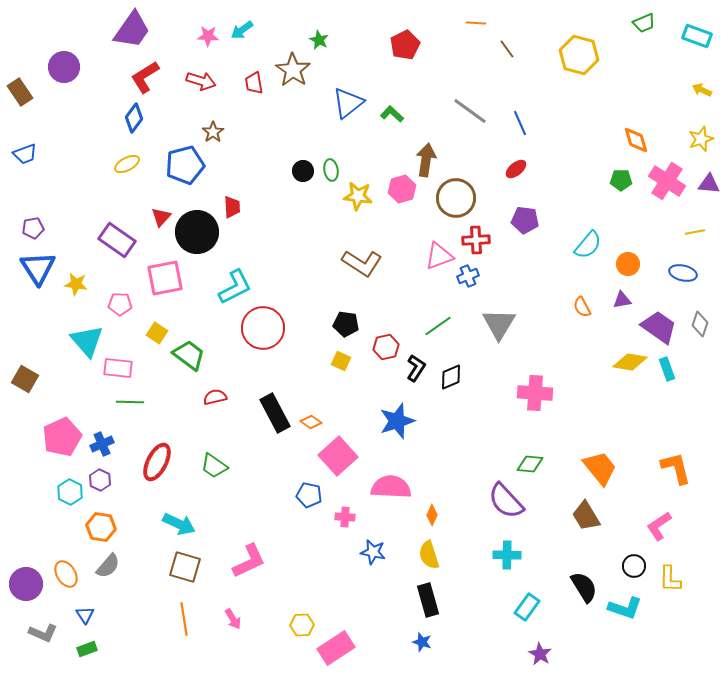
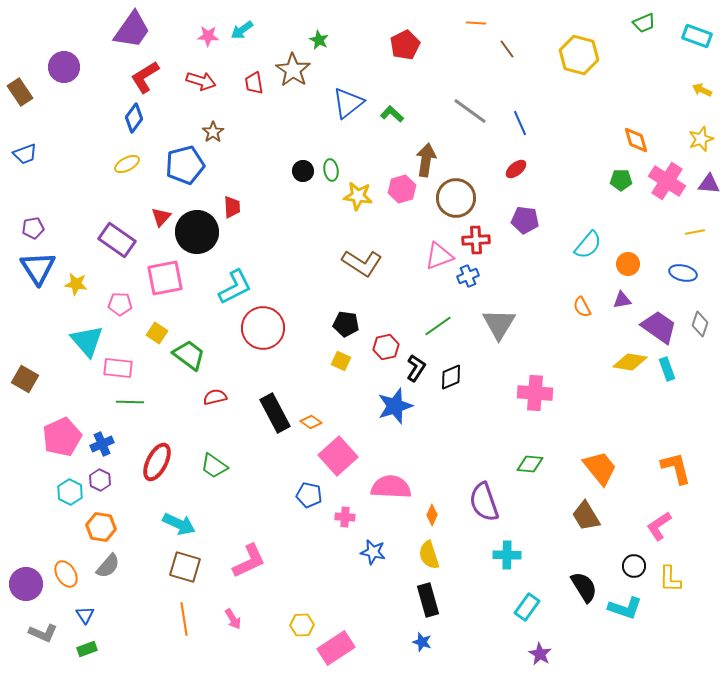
blue star at (397, 421): moved 2 px left, 15 px up
purple semicircle at (506, 501): moved 22 px left, 1 px down; rotated 24 degrees clockwise
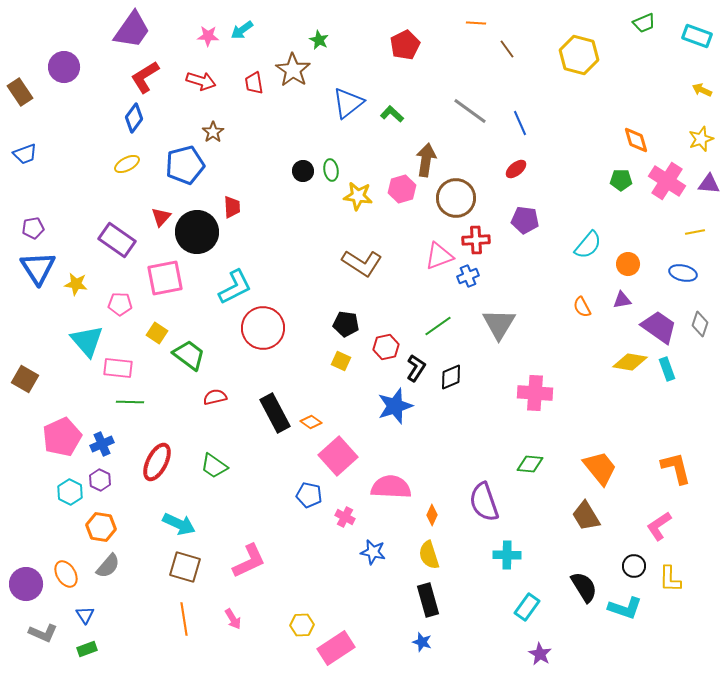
pink cross at (345, 517): rotated 24 degrees clockwise
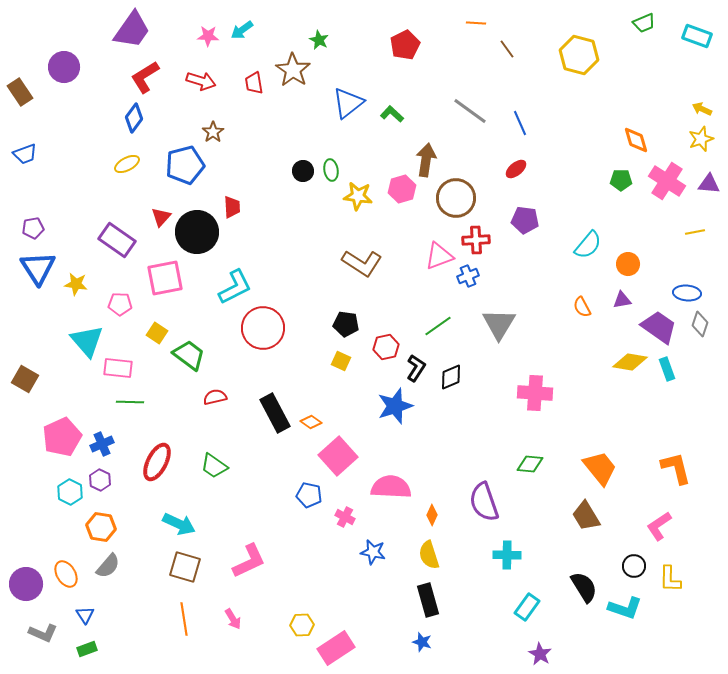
yellow arrow at (702, 90): moved 19 px down
blue ellipse at (683, 273): moved 4 px right, 20 px down; rotated 8 degrees counterclockwise
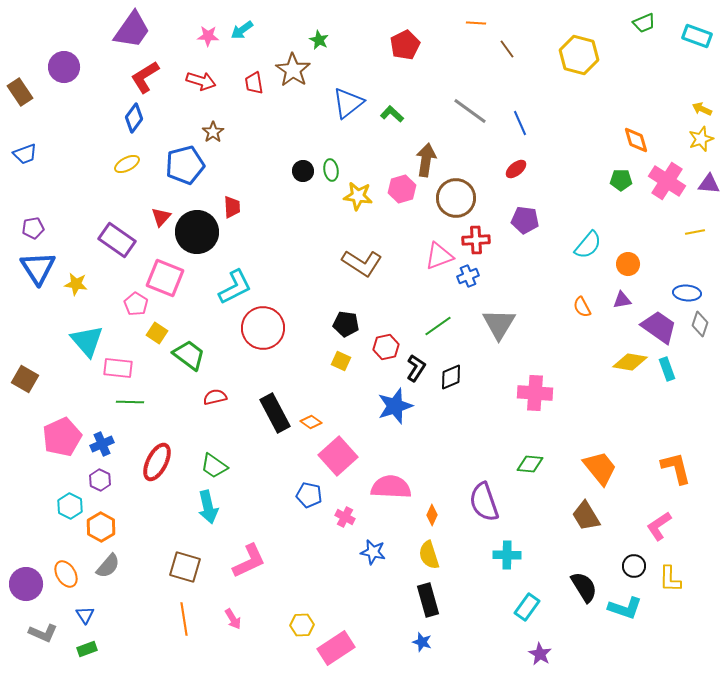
pink square at (165, 278): rotated 33 degrees clockwise
pink pentagon at (120, 304): moved 16 px right; rotated 30 degrees clockwise
cyan hexagon at (70, 492): moved 14 px down
cyan arrow at (179, 524): moved 29 px right, 17 px up; rotated 52 degrees clockwise
orange hexagon at (101, 527): rotated 20 degrees clockwise
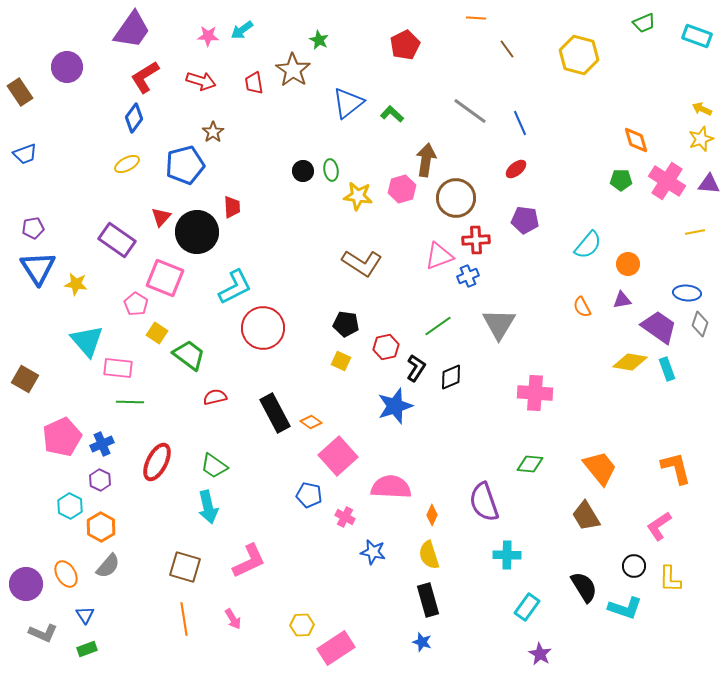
orange line at (476, 23): moved 5 px up
purple circle at (64, 67): moved 3 px right
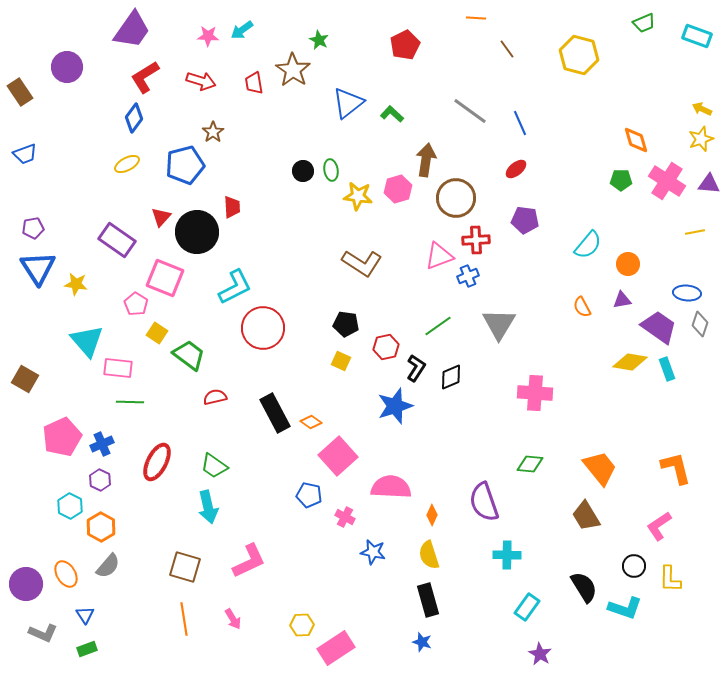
pink hexagon at (402, 189): moved 4 px left
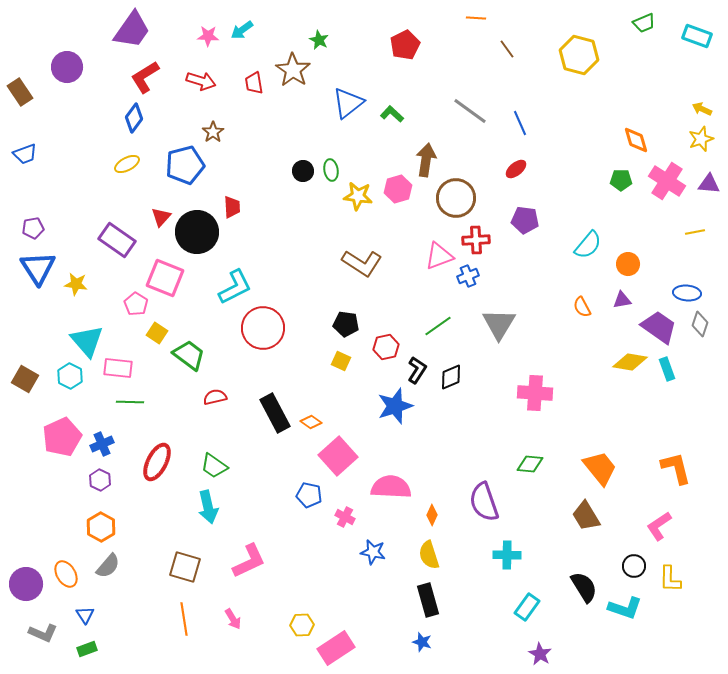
black L-shape at (416, 368): moved 1 px right, 2 px down
cyan hexagon at (70, 506): moved 130 px up
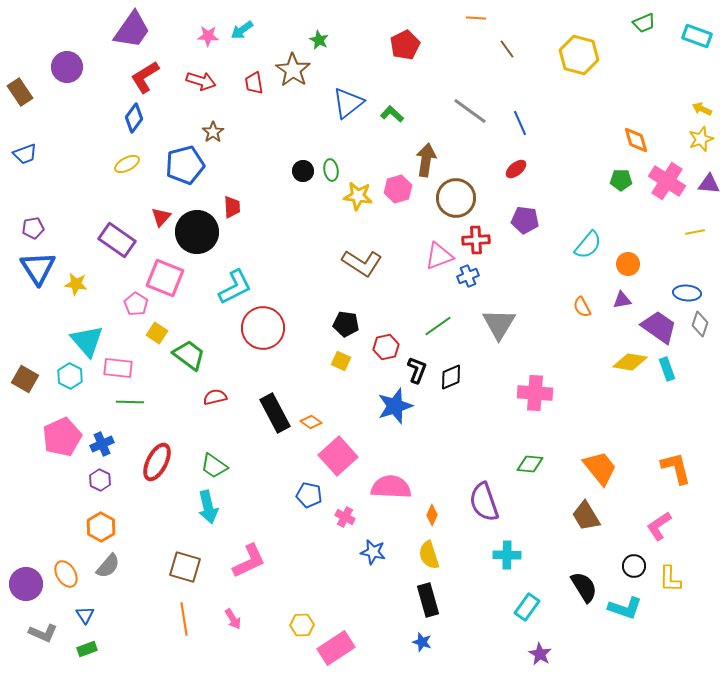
black L-shape at (417, 370): rotated 12 degrees counterclockwise
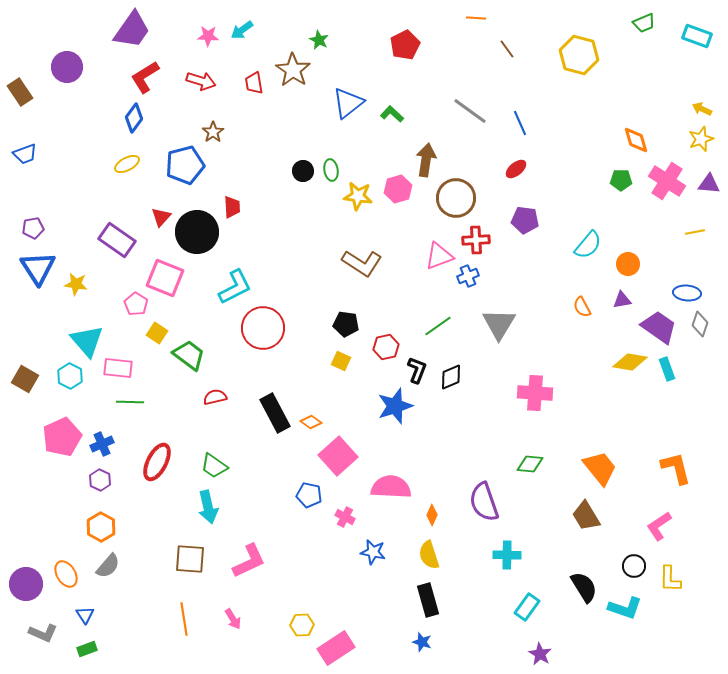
brown square at (185, 567): moved 5 px right, 8 px up; rotated 12 degrees counterclockwise
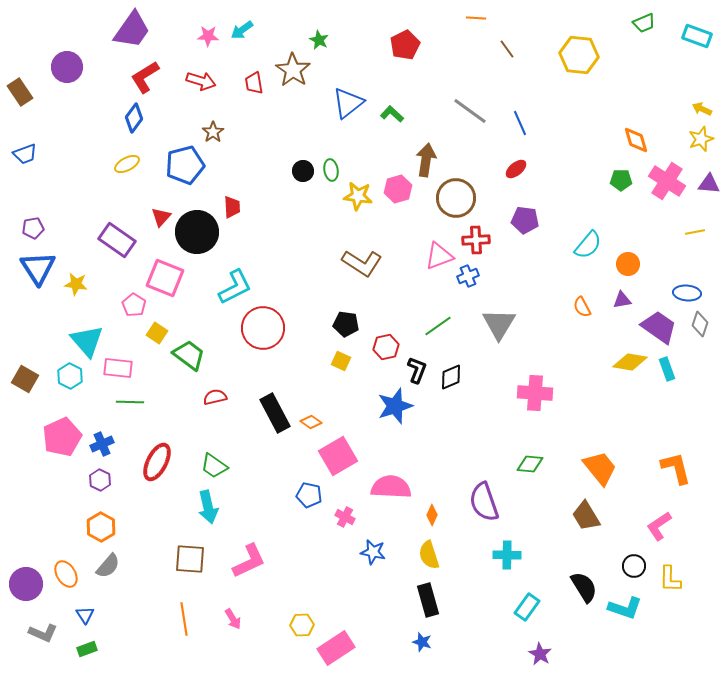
yellow hexagon at (579, 55): rotated 9 degrees counterclockwise
pink pentagon at (136, 304): moved 2 px left, 1 px down
pink square at (338, 456): rotated 12 degrees clockwise
